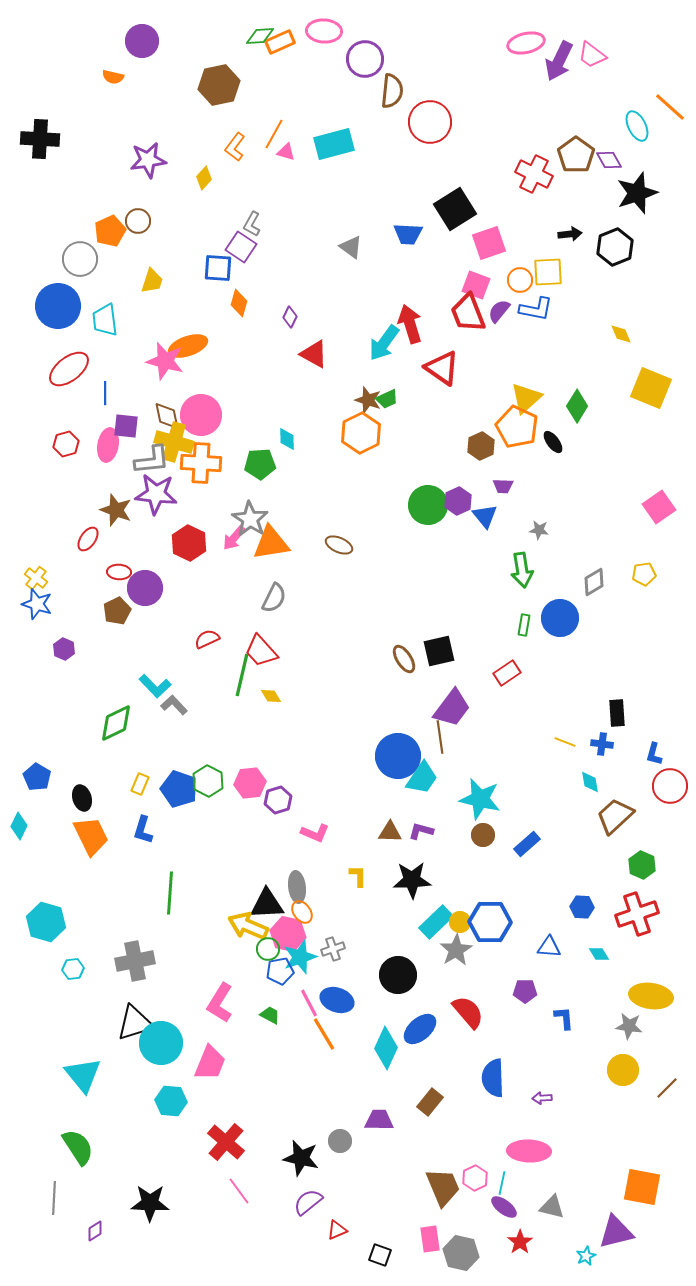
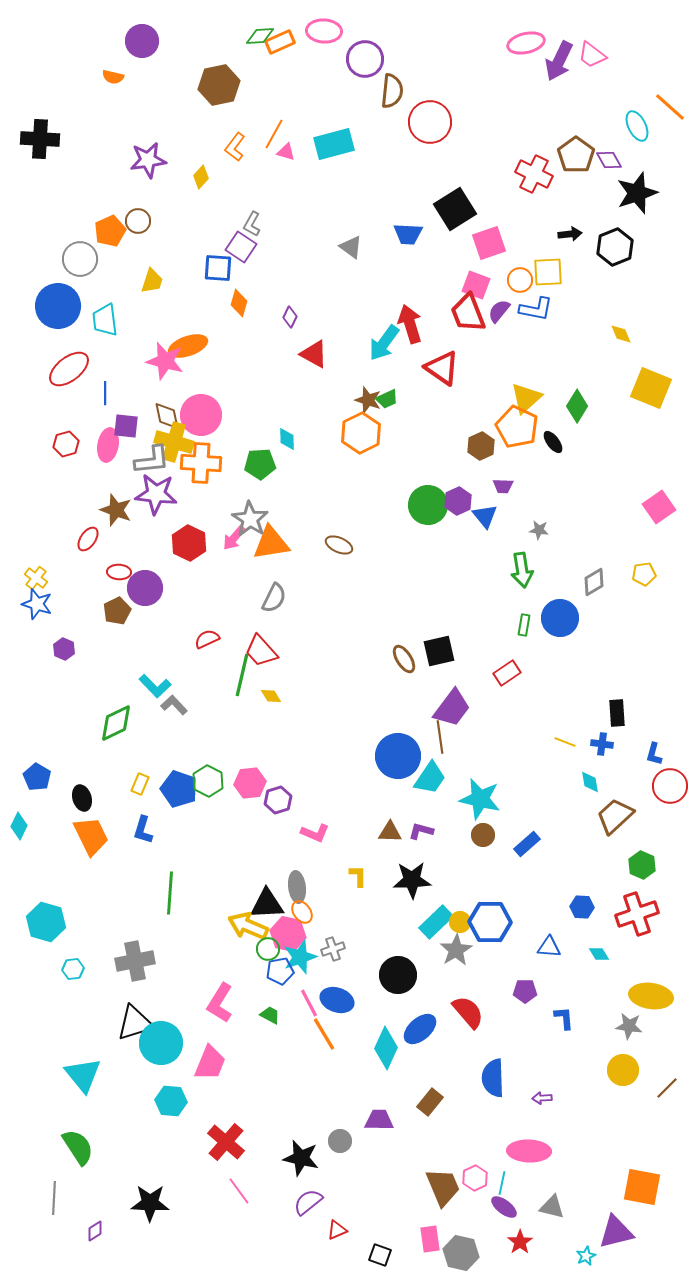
yellow diamond at (204, 178): moved 3 px left, 1 px up
cyan trapezoid at (422, 778): moved 8 px right
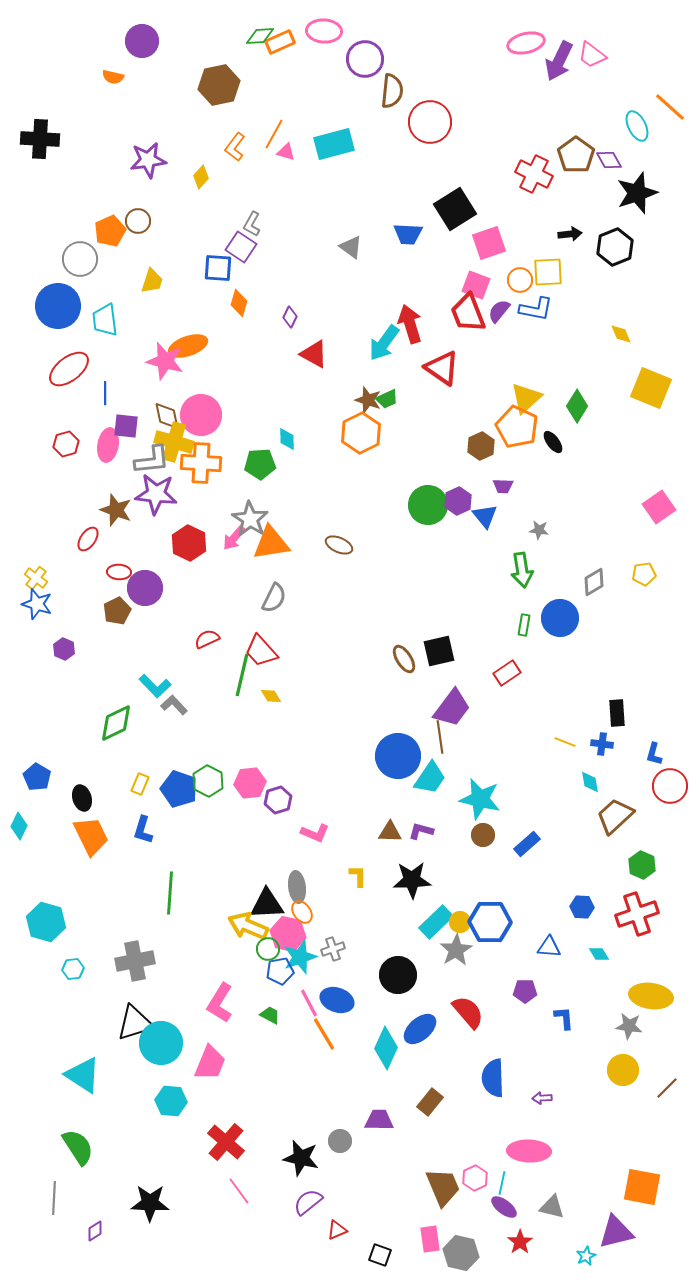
cyan triangle at (83, 1075): rotated 18 degrees counterclockwise
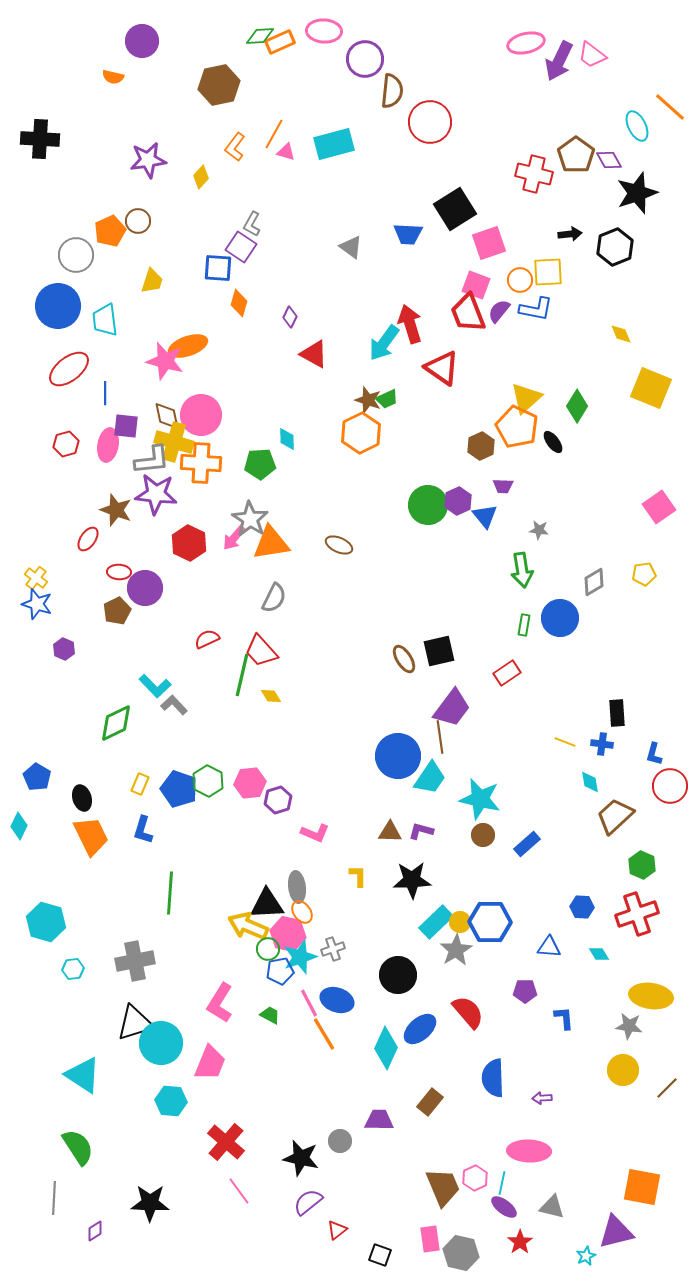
red cross at (534, 174): rotated 12 degrees counterclockwise
gray circle at (80, 259): moved 4 px left, 4 px up
red triangle at (337, 1230): rotated 15 degrees counterclockwise
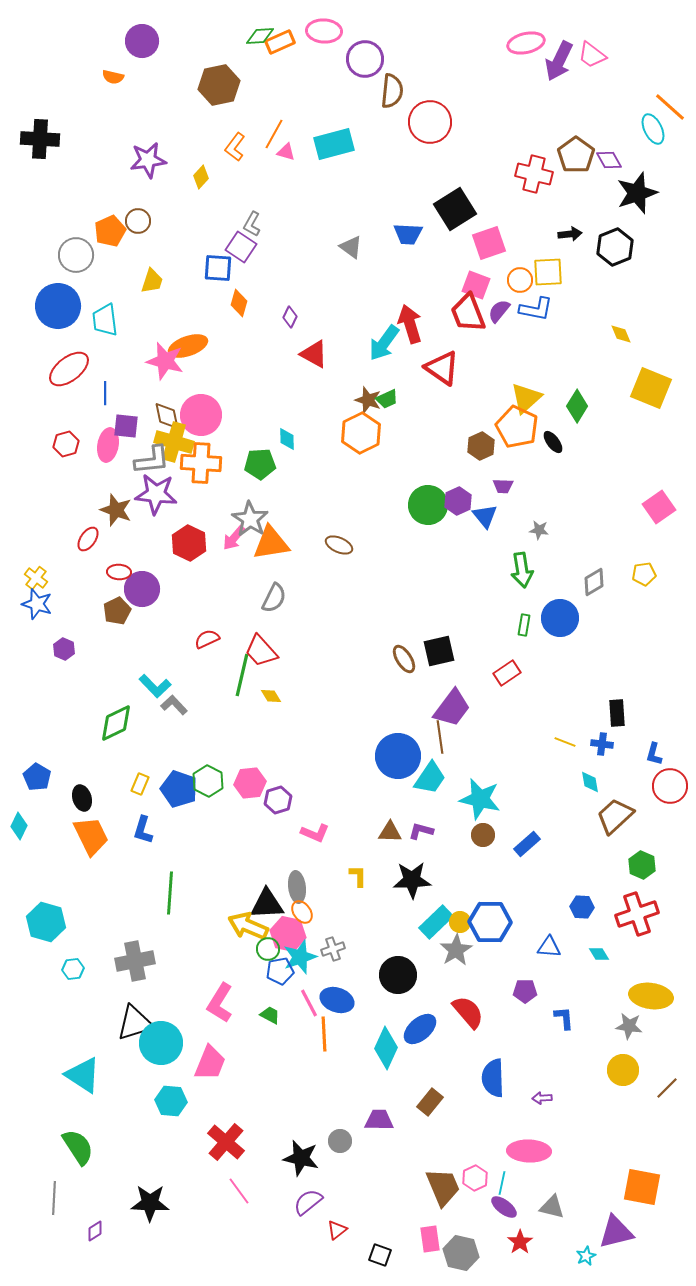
cyan ellipse at (637, 126): moved 16 px right, 3 px down
purple circle at (145, 588): moved 3 px left, 1 px down
orange line at (324, 1034): rotated 28 degrees clockwise
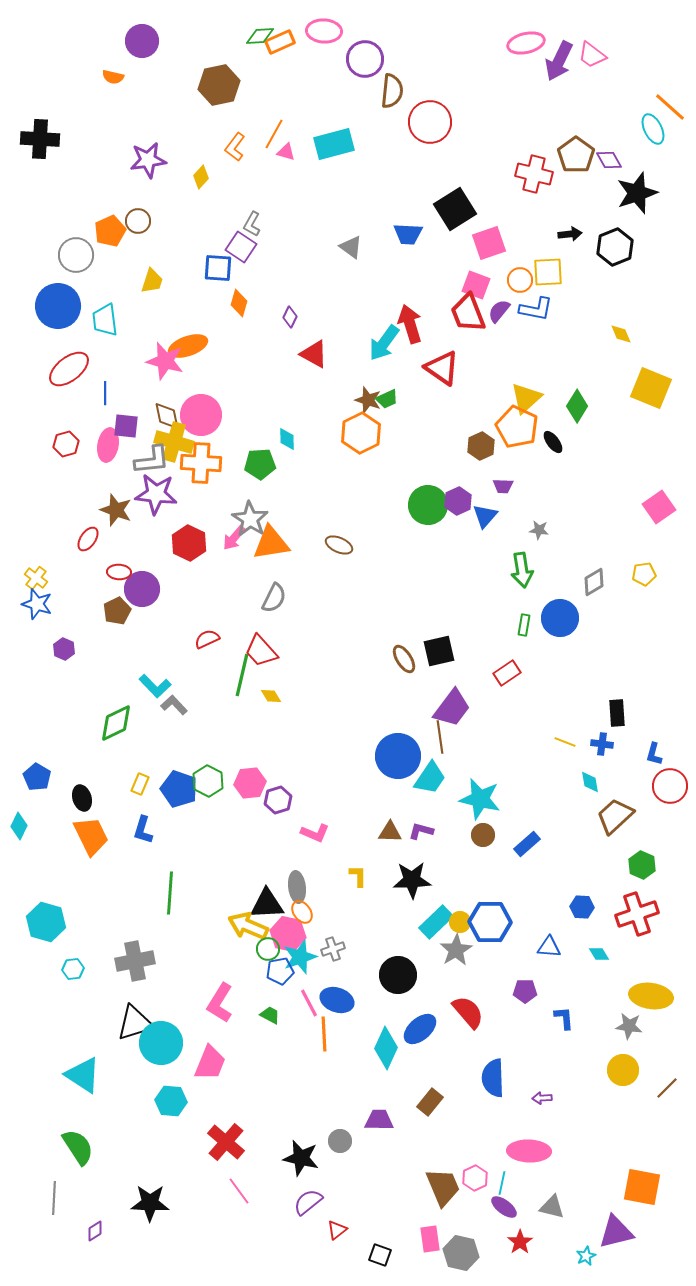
blue triangle at (485, 516): rotated 20 degrees clockwise
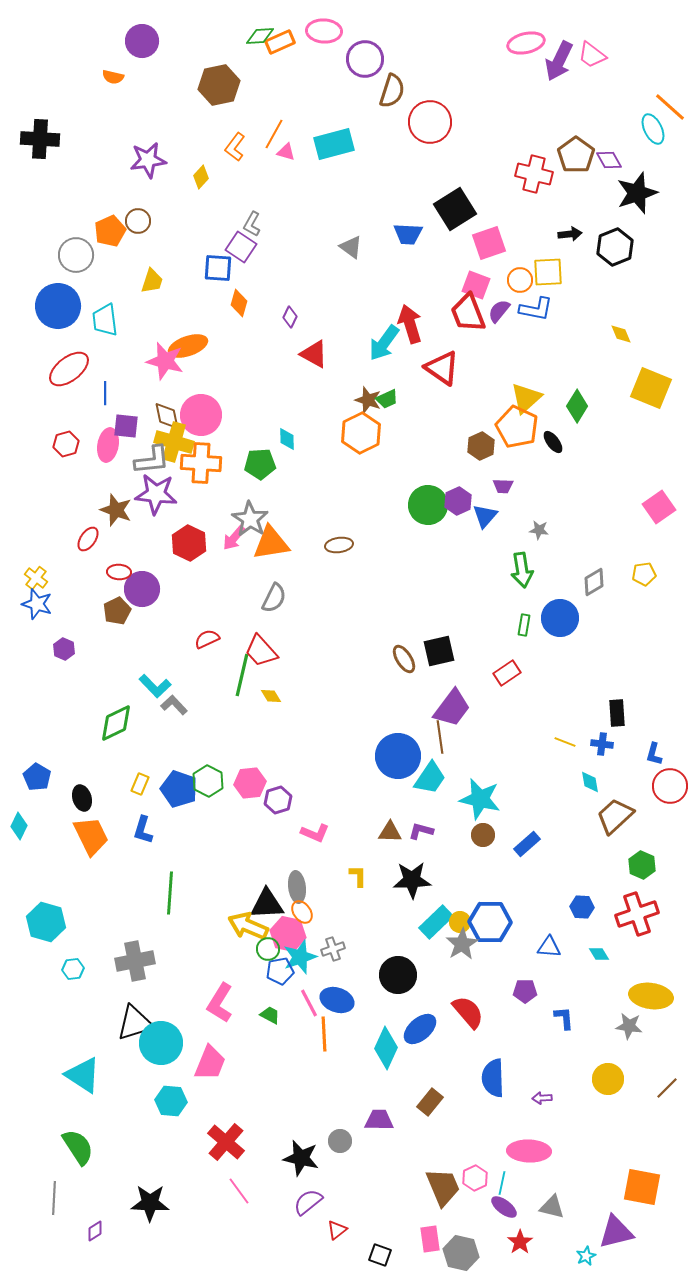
brown semicircle at (392, 91): rotated 12 degrees clockwise
brown ellipse at (339, 545): rotated 32 degrees counterclockwise
gray star at (456, 950): moved 6 px right, 6 px up
yellow circle at (623, 1070): moved 15 px left, 9 px down
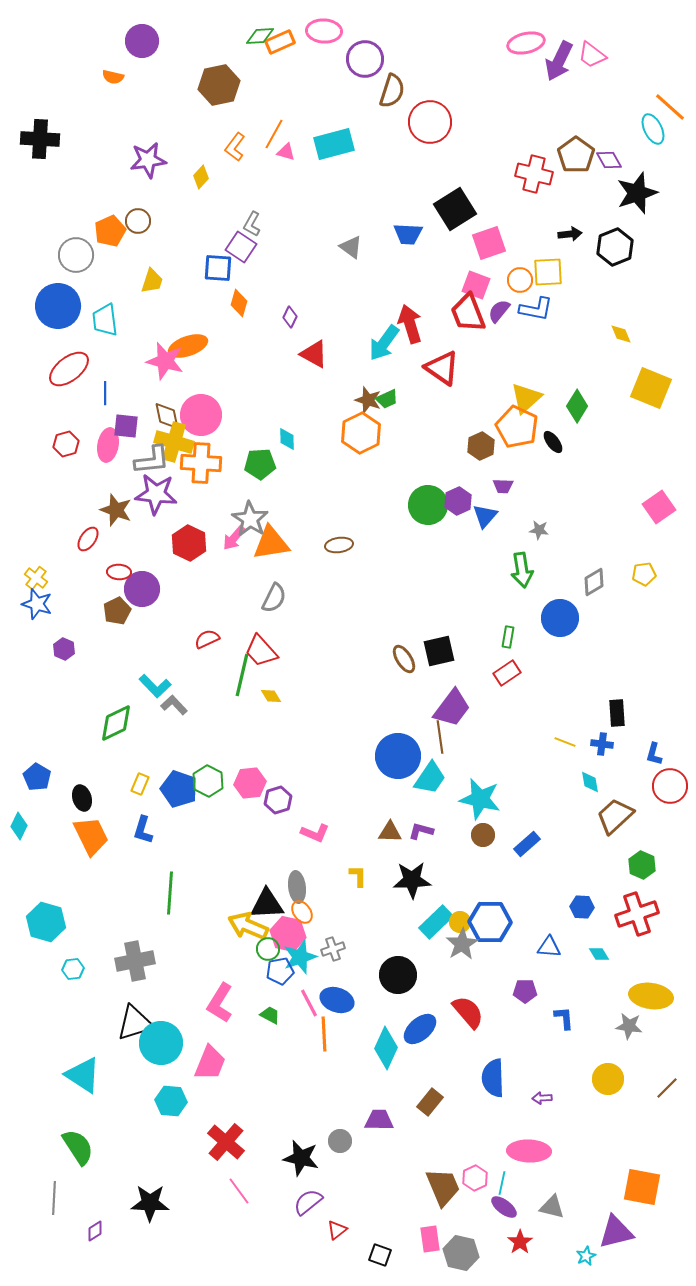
green rectangle at (524, 625): moved 16 px left, 12 px down
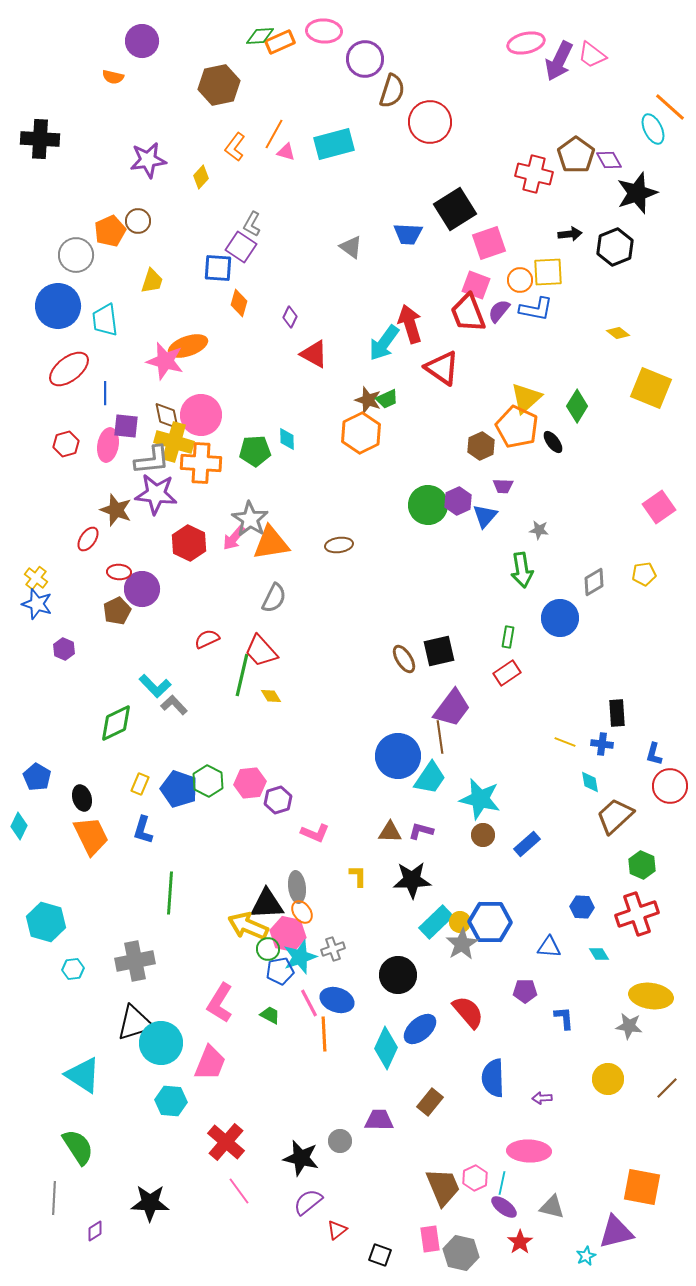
yellow diamond at (621, 334): moved 3 px left, 1 px up; rotated 30 degrees counterclockwise
green pentagon at (260, 464): moved 5 px left, 13 px up
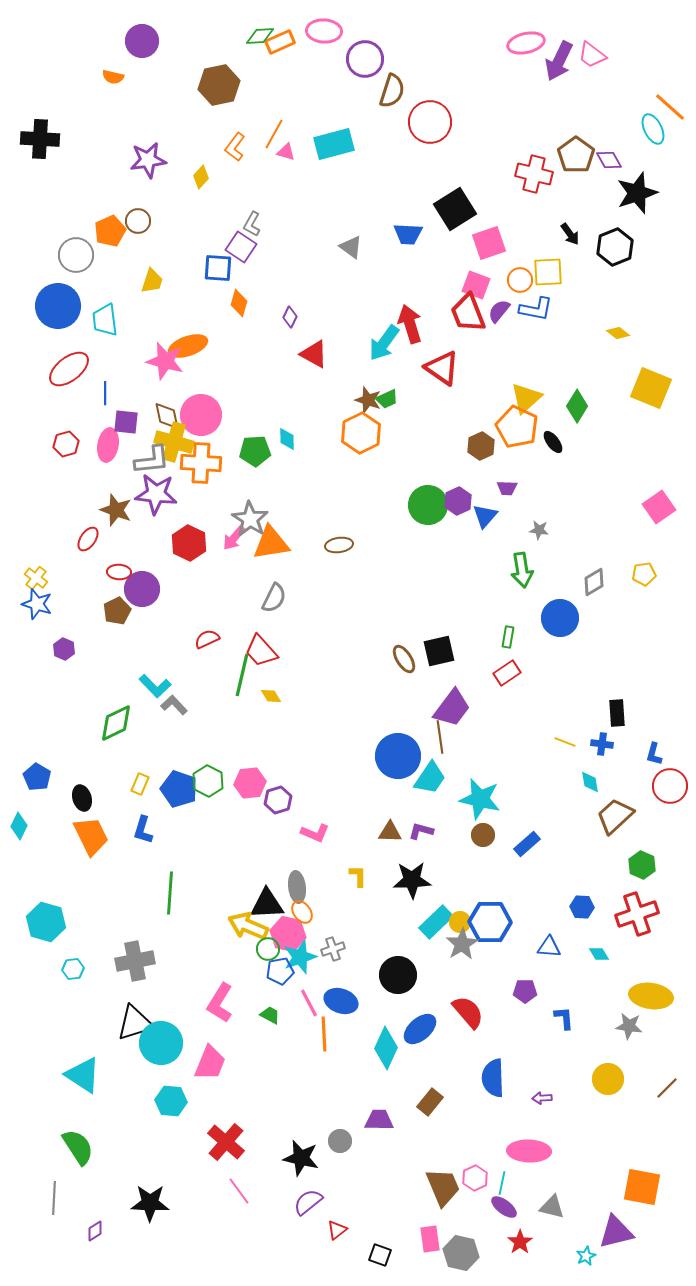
black arrow at (570, 234): rotated 60 degrees clockwise
purple square at (126, 426): moved 4 px up
purple trapezoid at (503, 486): moved 4 px right, 2 px down
blue ellipse at (337, 1000): moved 4 px right, 1 px down
